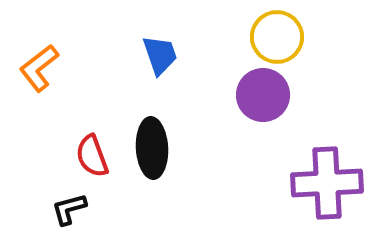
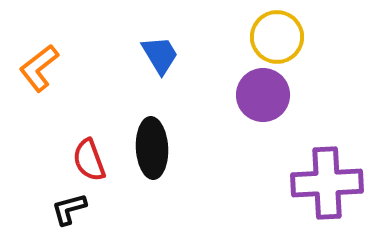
blue trapezoid: rotated 12 degrees counterclockwise
red semicircle: moved 3 px left, 4 px down
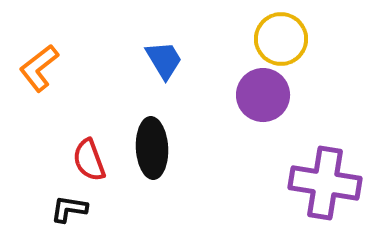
yellow circle: moved 4 px right, 2 px down
blue trapezoid: moved 4 px right, 5 px down
purple cross: moved 2 px left; rotated 12 degrees clockwise
black L-shape: rotated 24 degrees clockwise
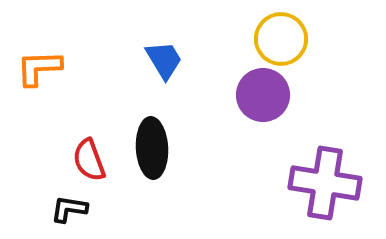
orange L-shape: rotated 36 degrees clockwise
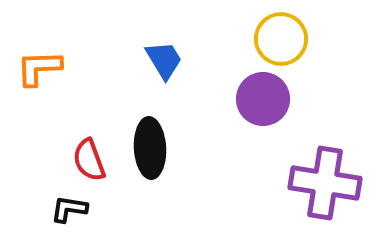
purple circle: moved 4 px down
black ellipse: moved 2 px left
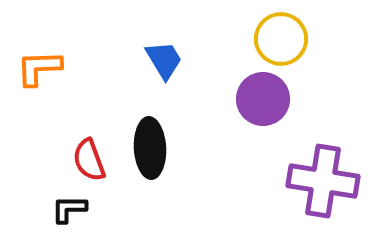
purple cross: moved 2 px left, 2 px up
black L-shape: rotated 9 degrees counterclockwise
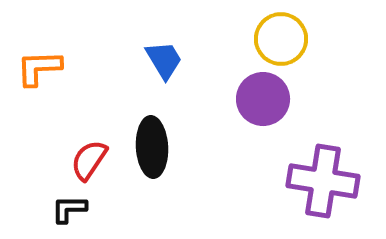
black ellipse: moved 2 px right, 1 px up
red semicircle: rotated 54 degrees clockwise
